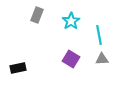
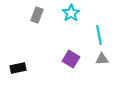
cyan star: moved 8 px up
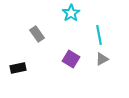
gray rectangle: moved 19 px down; rotated 56 degrees counterclockwise
gray triangle: rotated 24 degrees counterclockwise
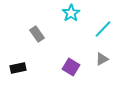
cyan line: moved 4 px right, 6 px up; rotated 54 degrees clockwise
purple square: moved 8 px down
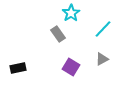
gray rectangle: moved 21 px right
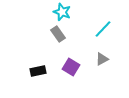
cyan star: moved 9 px left, 1 px up; rotated 18 degrees counterclockwise
black rectangle: moved 20 px right, 3 px down
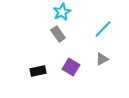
cyan star: rotated 24 degrees clockwise
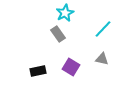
cyan star: moved 3 px right, 1 px down
gray triangle: rotated 40 degrees clockwise
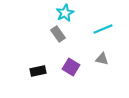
cyan line: rotated 24 degrees clockwise
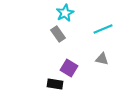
purple square: moved 2 px left, 1 px down
black rectangle: moved 17 px right, 13 px down; rotated 21 degrees clockwise
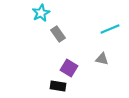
cyan star: moved 24 px left
cyan line: moved 7 px right
black rectangle: moved 3 px right, 2 px down
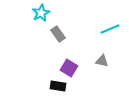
gray triangle: moved 2 px down
